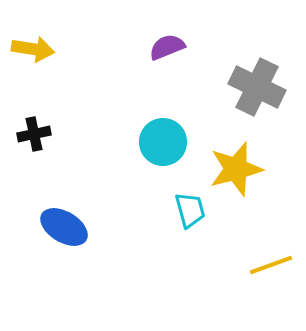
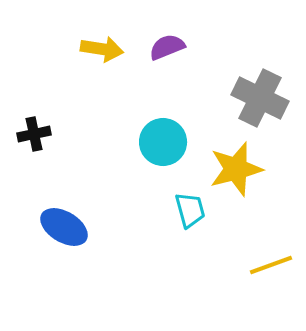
yellow arrow: moved 69 px right
gray cross: moved 3 px right, 11 px down
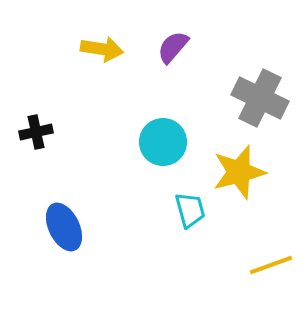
purple semicircle: moved 6 px right; rotated 27 degrees counterclockwise
black cross: moved 2 px right, 2 px up
yellow star: moved 3 px right, 3 px down
blue ellipse: rotated 33 degrees clockwise
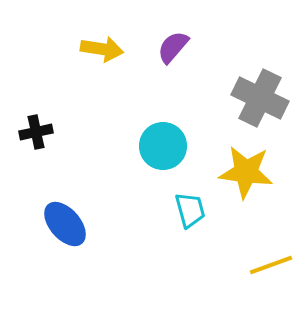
cyan circle: moved 4 px down
yellow star: moved 7 px right; rotated 22 degrees clockwise
blue ellipse: moved 1 px right, 3 px up; rotated 15 degrees counterclockwise
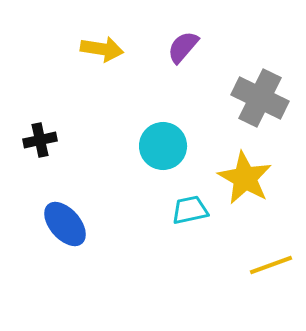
purple semicircle: moved 10 px right
black cross: moved 4 px right, 8 px down
yellow star: moved 1 px left, 6 px down; rotated 22 degrees clockwise
cyan trapezoid: rotated 87 degrees counterclockwise
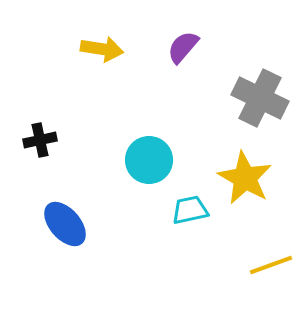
cyan circle: moved 14 px left, 14 px down
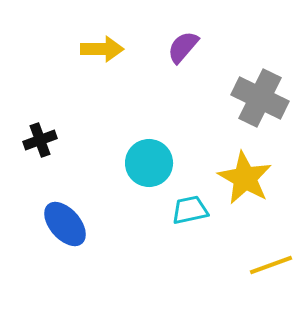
yellow arrow: rotated 9 degrees counterclockwise
black cross: rotated 8 degrees counterclockwise
cyan circle: moved 3 px down
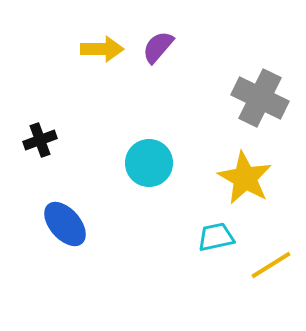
purple semicircle: moved 25 px left
cyan trapezoid: moved 26 px right, 27 px down
yellow line: rotated 12 degrees counterclockwise
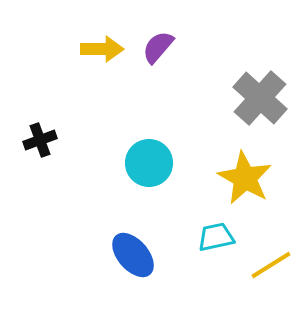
gray cross: rotated 16 degrees clockwise
blue ellipse: moved 68 px right, 31 px down
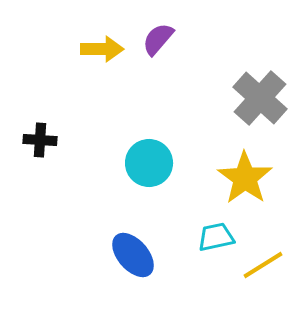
purple semicircle: moved 8 px up
black cross: rotated 24 degrees clockwise
yellow star: rotated 6 degrees clockwise
yellow line: moved 8 px left
